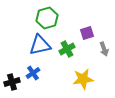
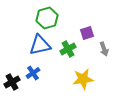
green cross: moved 1 px right
black cross: rotated 14 degrees counterclockwise
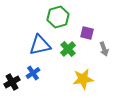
green hexagon: moved 11 px right, 1 px up
purple square: rotated 32 degrees clockwise
green cross: rotated 14 degrees counterclockwise
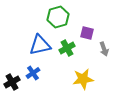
green cross: moved 1 px left, 1 px up; rotated 14 degrees clockwise
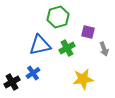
purple square: moved 1 px right, 1 px up
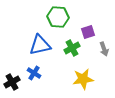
green hexagon: rotated 20 degrees clockwise
purple square: rotated 32 degrees counterclockwise
green cross: moved 5 px right
blue cross: moved 1 px right; rotated 24 degrees counterclockwise
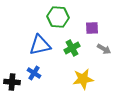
purple square: moved 4 px right, 4 px up; rotated 16 degrees clockwise
gray arrow: rotated 40 degrees counterclockwise
black cross: rotated 35 degrees clockwise
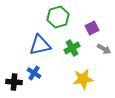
green hexagon: rotated 20 degrees counterclockwise
purple square: rotated 24 degrees counterclockwise
black cross: moved 2 px right
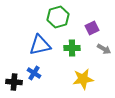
green cross: rotated 28 degrees clockwise
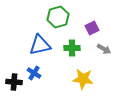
yellow star: rotated 15 degrees clockwise
